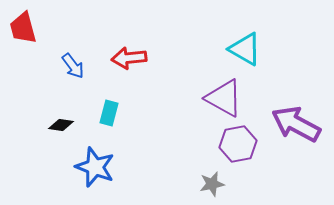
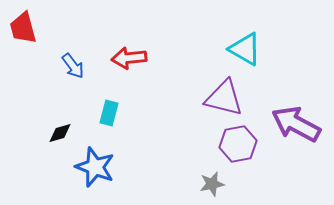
purple triangle: rotated 15 degrees counterclockwise
black diamond: moved 1 px left, 8 px down; rotated 25 degrees counterclockwise
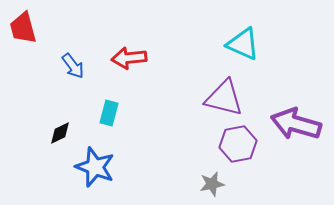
cyan triangle: moved 2 px left, 5 px up; rotated 6 degrees counterclockwise
purple arrow: rotated 12 degrees counterclockwise
black diamond: rotated 10 degrees counterclockwise
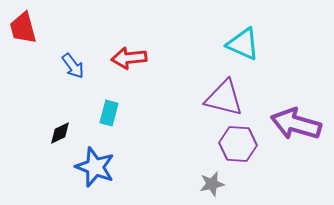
purple hexagon: rotated 15 degrees clockwise
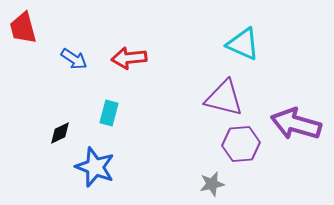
blue arrow: moved 1 px right, 7 px up; rotated 20 degrees counterclockwise
purple hexagon: moved 3 px right; rotated 9 degrees counterclockwise
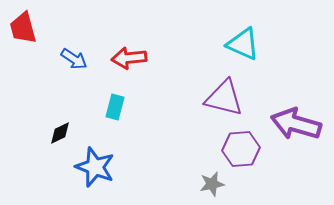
cyan rectangle: moved 6 px right, 6 px up
purple hexagon: moved 5 px down
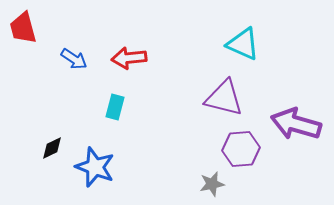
black diamond: moved 8 px left, 15 px down
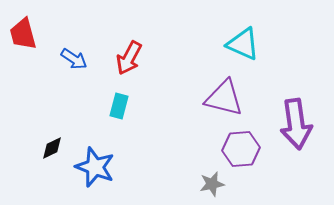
red trapezoid: moved 6 px down
red arrow: rotated 56 degrees counterclockwise
cyan rectangle: moved 4 px right, 1 px up
purple arrow: rotated 114 degrees counterclockwise
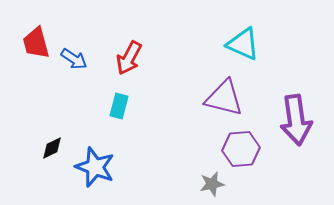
red trapezoid: moved 13 px right, 9 px down
purple arrow: moved 4 px up
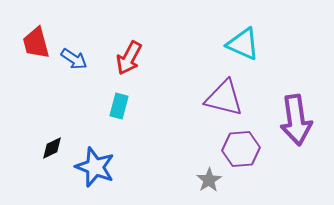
gray star: moved 3 px left, 4 px up; rotated 20 degrees counterclockwise
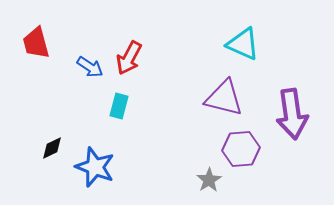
blue arrow: moved 16 px right, 8 px down
purple arrow: moved 4 px left, 6 px up
